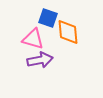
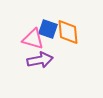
blue square: moved 11 px down
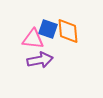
orange diamond: moved 1 px up
pink triangle: rotated 10 degrees counterclockwise
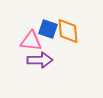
pink triangle: moved 2 px left, 2 px down
purple arrow: rotated 10 degrees clockwise
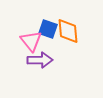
pink triangle: rotated 45 degrees clockwise
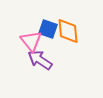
purple arrow: rotated 145 degrees counterclockwise
